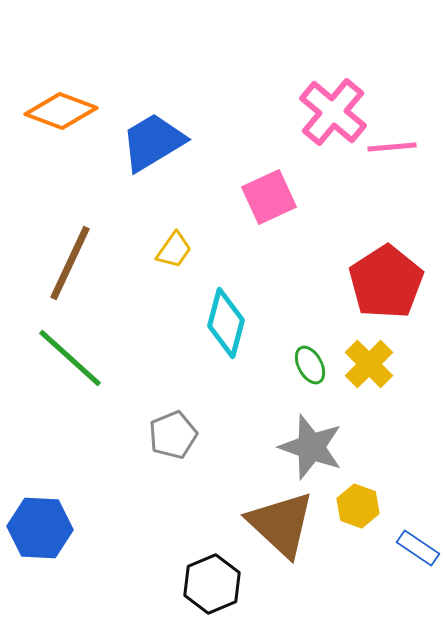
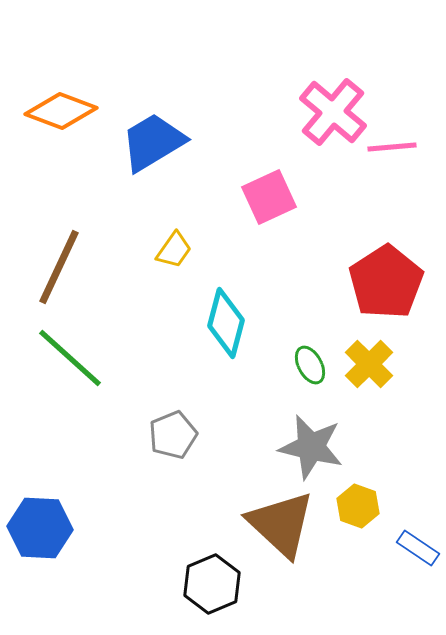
brown line: moved 11 px left, 4 px down
gray star: rotated 6 degrees counterclockwise
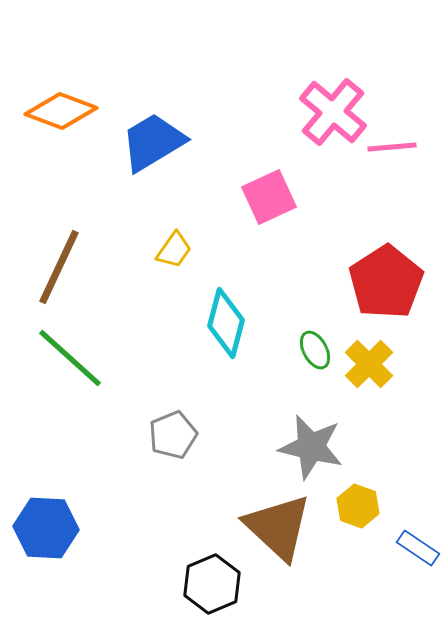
green ellipse: moved 5 px right, 15 px up
brown triangle: moved 3 px left, 3 px down
blue hexagon: moved 6 px right
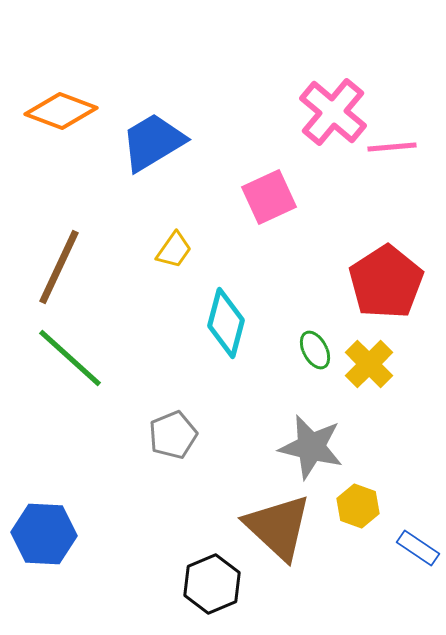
blue hexagon: moved 2 px left, 6 px down
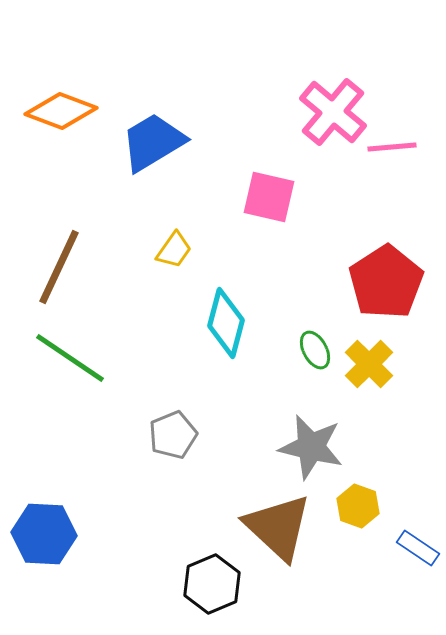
pink square: rotated 38 degrees clockwise
green line: rotated 8 degrees counterclockwise
